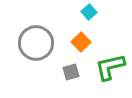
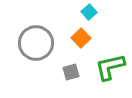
orange square: moved 4 px up
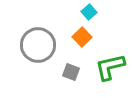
orange square: moved 1 px right, 1 px up
gray circle: moved 2 px right, 2 px down
gray square: rotated 36 degrees clockwise
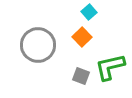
gray square: moved 10 px right, 4 px down
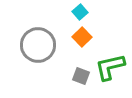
cyan square: moved 9 px left
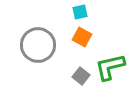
cyan square: rotated 28 degrees clockwise
orange square: rotated 18 degrees counterclockwise
gray square: rotated 18 degrees clockwise
